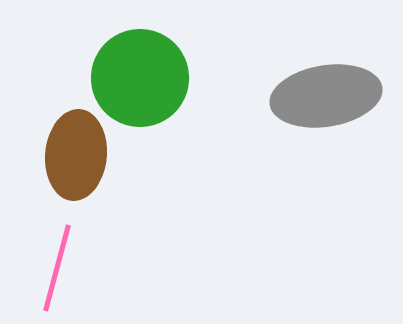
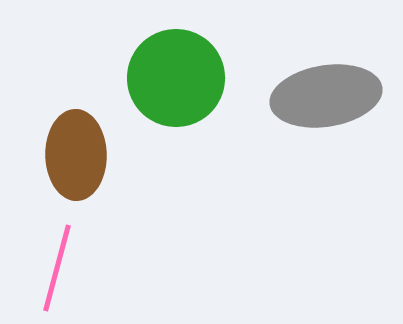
green circle: moved 36 px right
brown ellipse: rotated 6 degrees counterclockwise
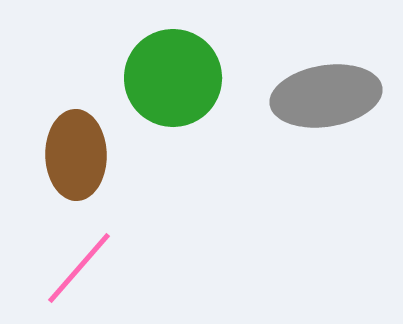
green circle: moved 3 px left
pink line: moved 22 px right; rotated 26 degrees clockwise
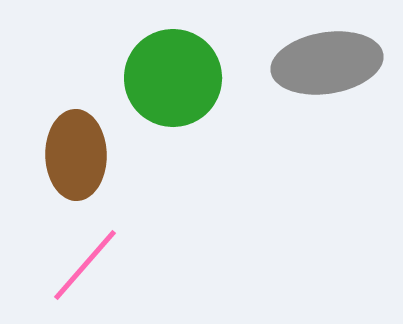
gray ellipse: moved 1 px right, 33 px up
pink line: moved 6 px right, 3 px up
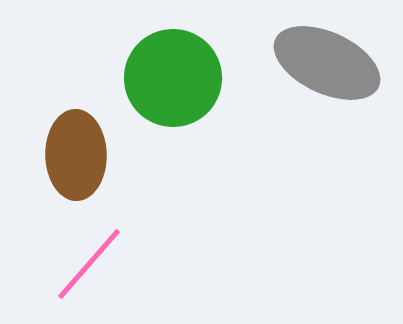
gray ellipse: rotated 34 degrees clockwise
pink line: moved 4 px right, 1 px up
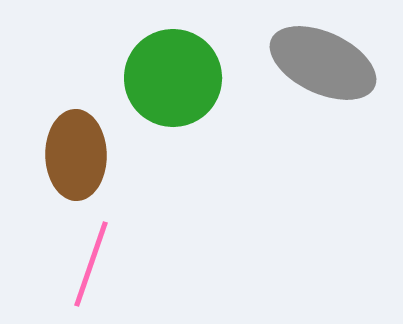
gray ellipse: moved 4 px left
pink line: moved 2 px right; rotated 22 degrees counterclockwise
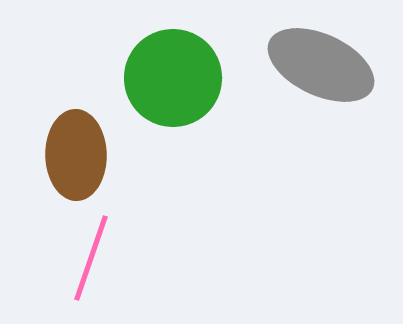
gray ellipse: moved 2 px left, 2 px down
pink line: moved 6 px up
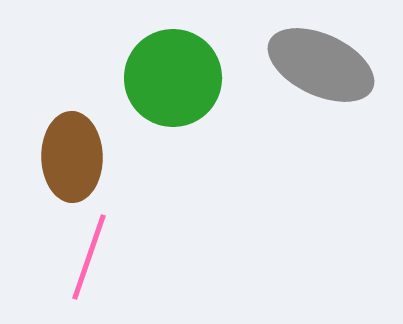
brown ellipse: moved 4 px left, 2 px down
pink line: moved 2 px left, 1 px up
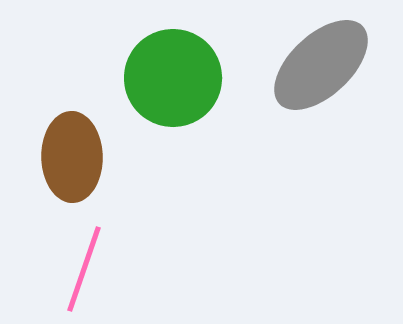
gray ellipse: rotated 68 degrees counterclockwise
pink line: moved 5 px left, 12 px down
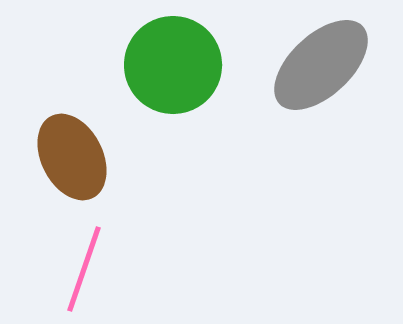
green circle: moved 13 px up
brown ellipse: rotated 26 degrees counterclockwise
